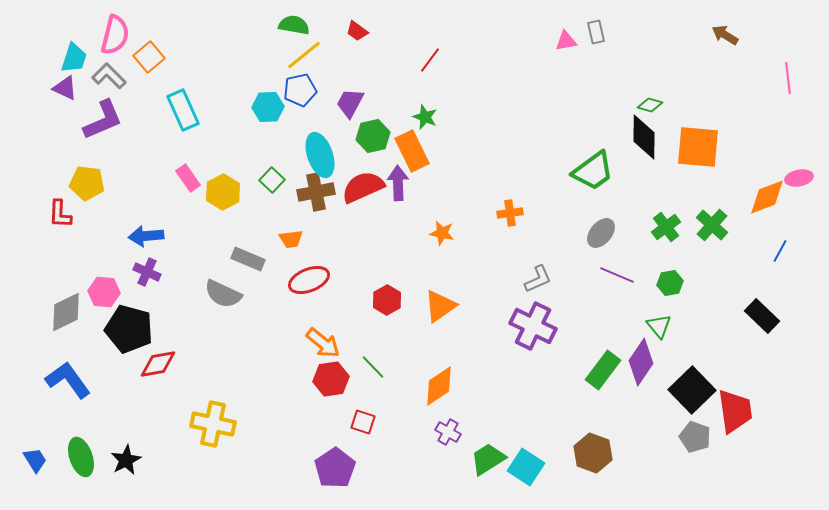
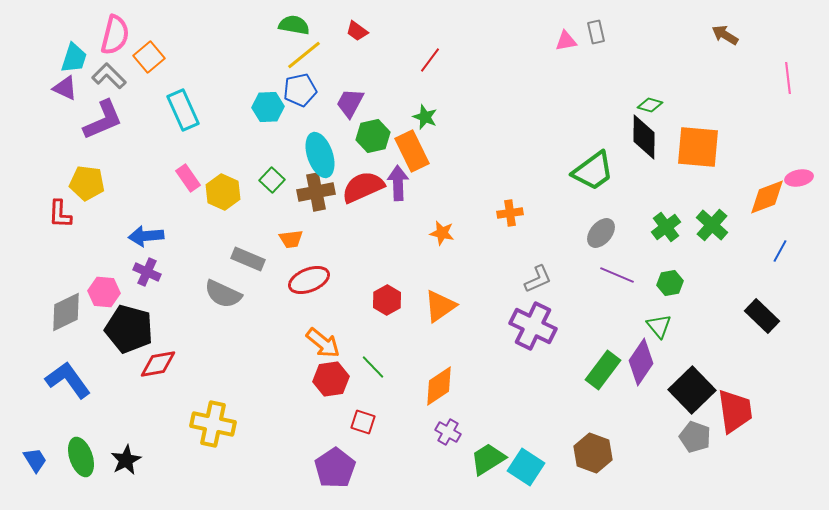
yellow hexagon at (223, 192): rotated 8 degrees counterclockwise
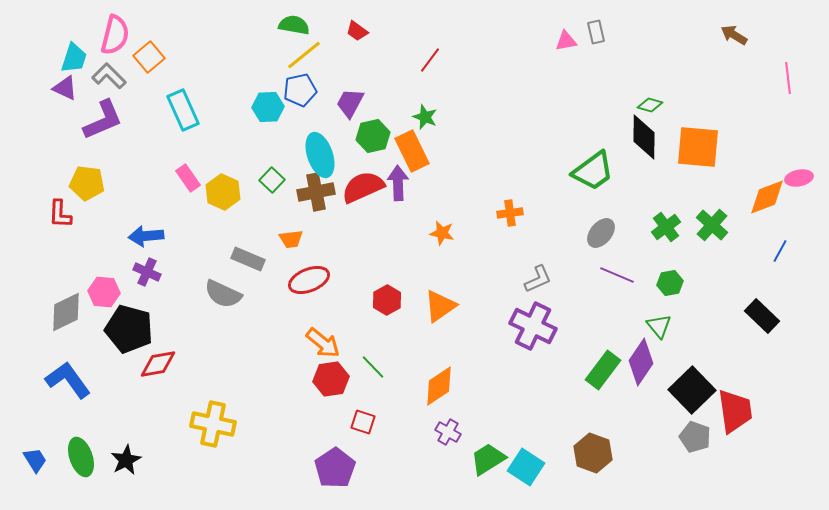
brown arrow at (725, 35): moved 9 px right
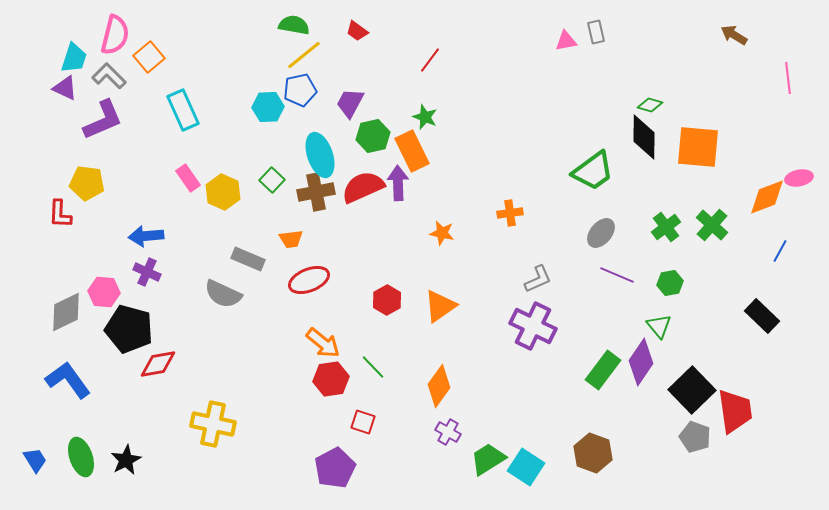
orange diamond at (439, 386): rotated 21 degrees counterclockwise
purple pentagon at (335, 468): rotated 6 degrees clockwise
